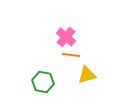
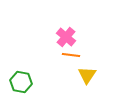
yellow triangle: rotated 42 degrees counterclockwise
green hexagon: moved 22 px left
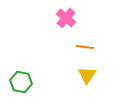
pink cross: moved 19 px up
orange line: moved 14 px right, 8 px up
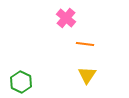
orange line: moved 3 px up
green hexagon: rotated 15 degrees clockwise
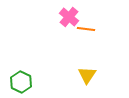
pink cross: moved 3 px right, 1 px up
orange line: moved 1 px right, 15 px up
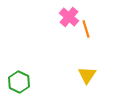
orange line: rotated 66 degrees clockwise
green hexagon: moved 2 px left
